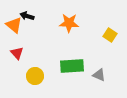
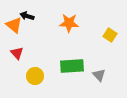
gray triangle: rotated 24 degrees clockwise
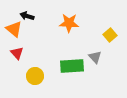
orange triangle: moved 4 px down
yellow square: rotated 16 degrees clockwise
gray triangle: moved 4 px left, 18 px up
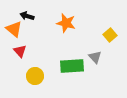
orange star: moved 3 px left; rotated 12 degrees clockwise
red triangle: moved 3 px right, 2 px up
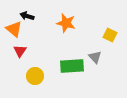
yellow square: rotated 24 degrees counterclockwise
red triangle: rotated 16 degrees clockwise
